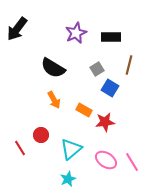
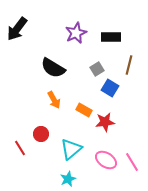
red circle: moved 1 px up
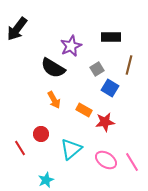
purple star: moved 5 px left, 13 px down
cyan star: moved 22 px left, 1 px down
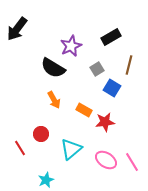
black rectangle: rotated 30 degrees counterclockwise
blue square: moved 2 px right
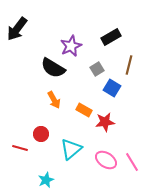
red line: rotated 42 degrees counterclockwise
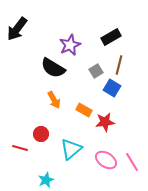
purple star: moved 1 px left, 1 px up
brown line: moved 10 px left
gray square: moved 1 px left, 2 px down
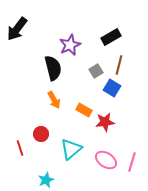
black semicircle: rotated 135 degrees counterclockwise
red line: rotated 56 degrees clockwise
pink line: rotated 48 degrees clockwise
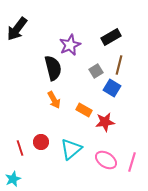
red circle: moved 8 px down
cyan star: moved 33 px left, 1 px up
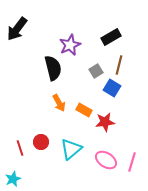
orange arrow: moved 5 px right, 3 px down
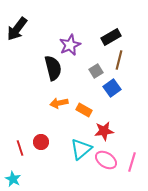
brown line: moved 5 px up
blue square: rotated 24 degrees clockwise
orange arrow: rotated 108 degrees clockwise
red star: moved 1 px left, 9 px down
cyan triangle: moved 10 px right
cyan star: rotated 21 degrees counterclockwise
